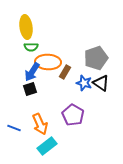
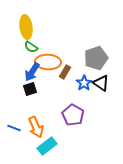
green semicircle: rotated 32 degrees clockwise
blue star: rotated 21 degrees clockwise
orange arrow: moved 4 px left, 3 px down
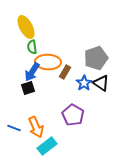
yellow ellipse: rotated 20 degrees counterclockwise
green semicircle: moved 1 px right; rotated 48 degrees clockwise
black square: moved 2 px left, 1 px up
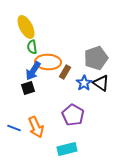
blue arrow: moved 1 px right, 1 px up
cyan rectangle: moved 20 px right, 3 px down; rotated 24 degrees clockwise
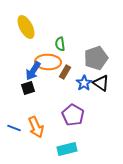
green semicircle: moved 28 px right, 3 px up
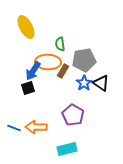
gray pentagon: moved 12 px left, 2 px down; rotated 10 degrees clockwise
brown rectangle: moved 2 px left, 1 px up
orange arrow: rotated 115 degrees clockwise
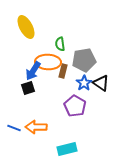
brown rectangle: rotated 16 degrees counterclockwise
purple pentagon: moved 2 px right, 9 px up
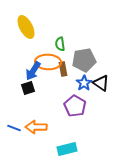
brown rectangle: moved 2 px up; rotated 24 degrees counterclockwise
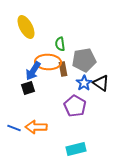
cyan rectangle: moved 9 px right
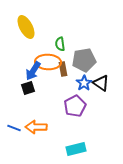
purple pentagon: rotated 15 degrees clockwise
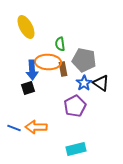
gray pentagon: rotated 20 degrees clockwise
blue arrow: moved 1 px left, 1 px up; rotated 36 degrees counterclockwise
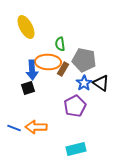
brown rectangle: rotated 40 degrees clockwise
